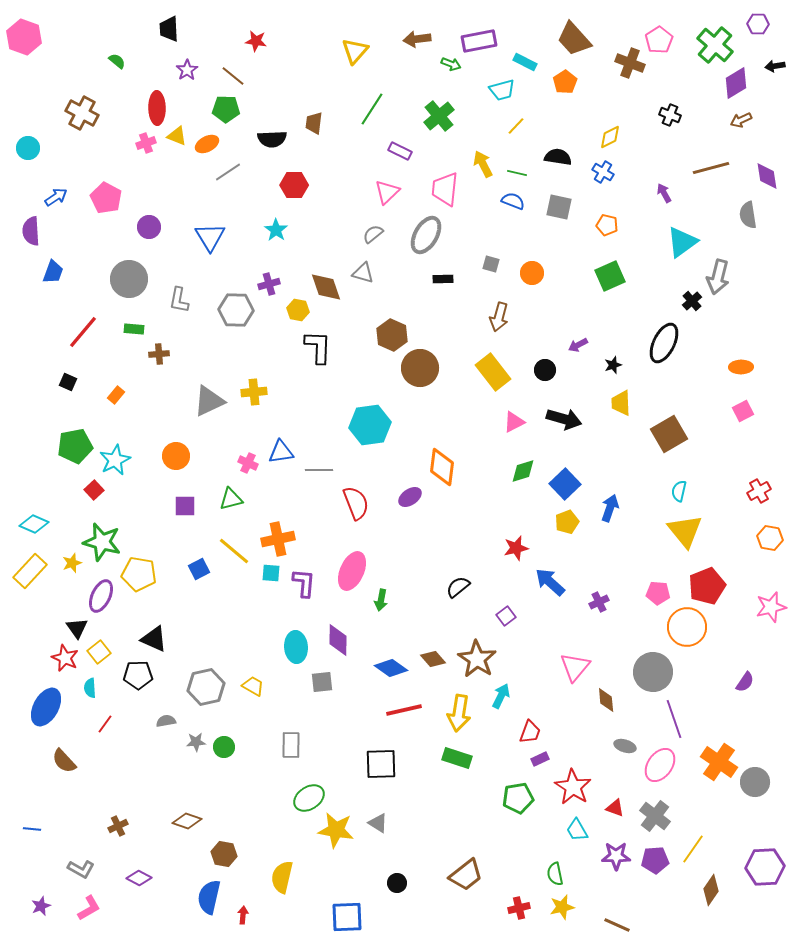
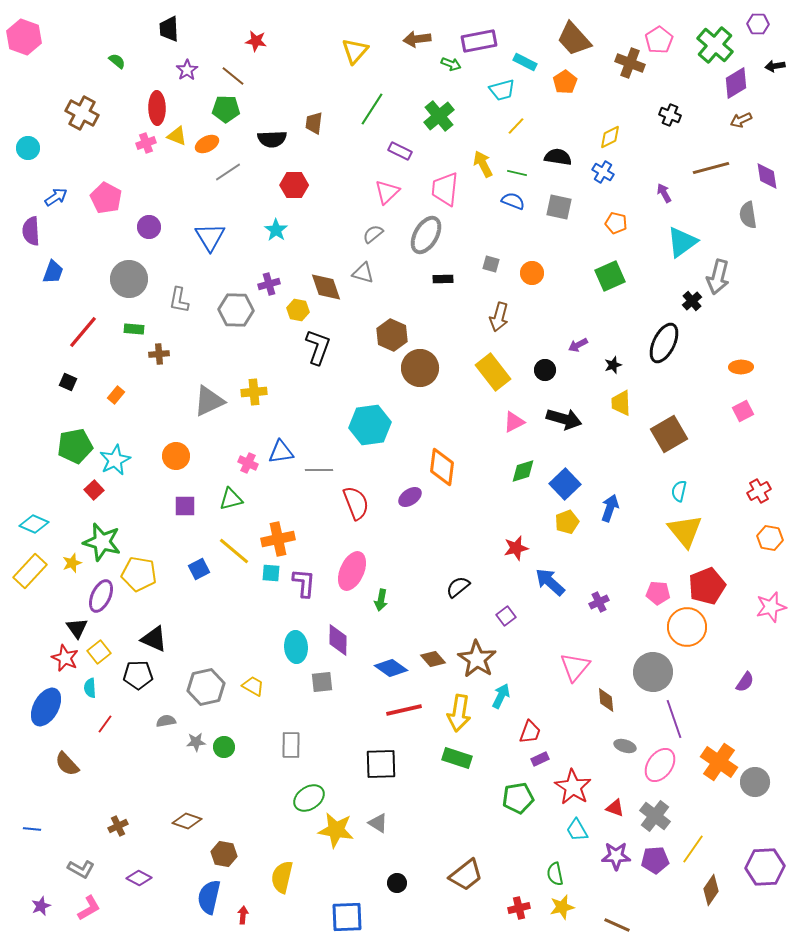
orange pentagon at (607, 225): moved 9 px right, 2 px up
black L-shape at (318, 347): rotated 18 degrees clockwise
brown semicircle at (64, 761): moved 3 px right, 3 px down
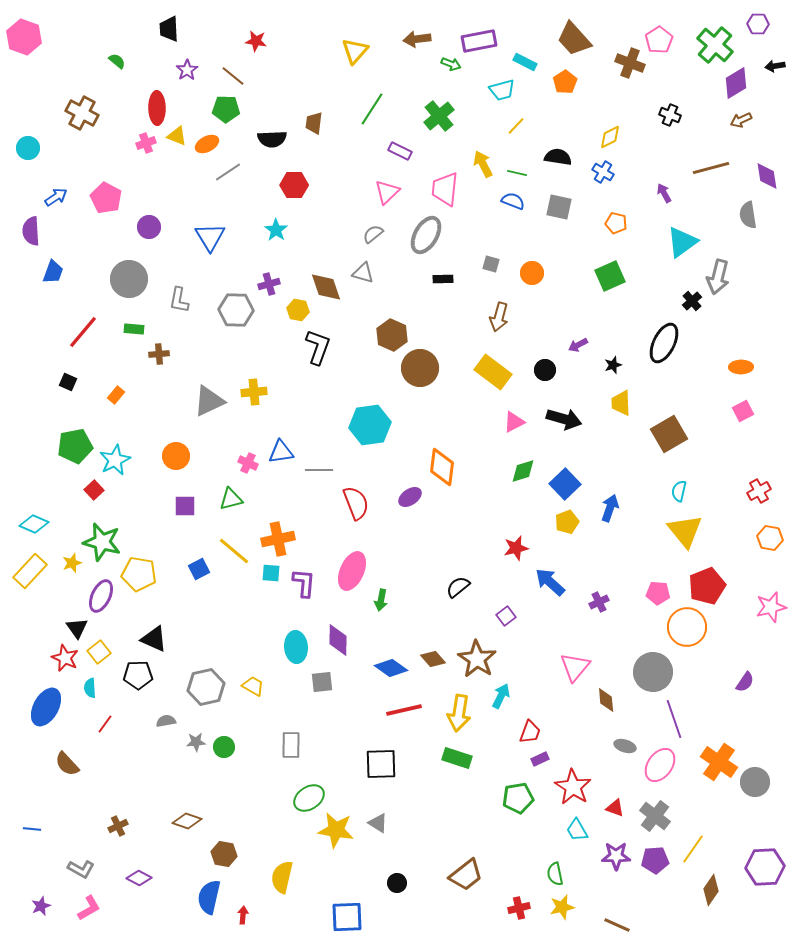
yellow rectangle at (493, 372): rotated 15 degrees counterclockwise
